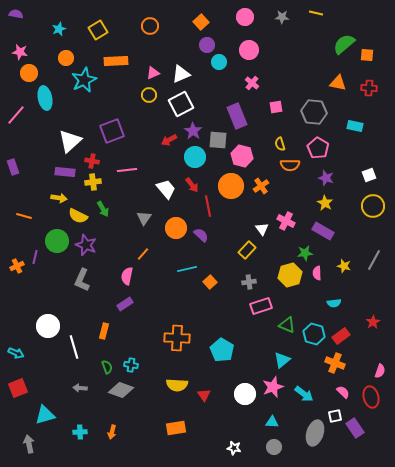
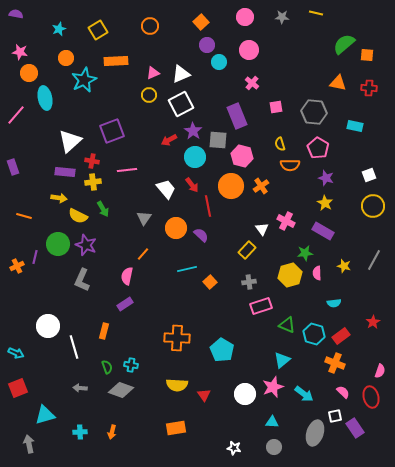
green circle at (57, 241): moved 1 px right, 3 px down
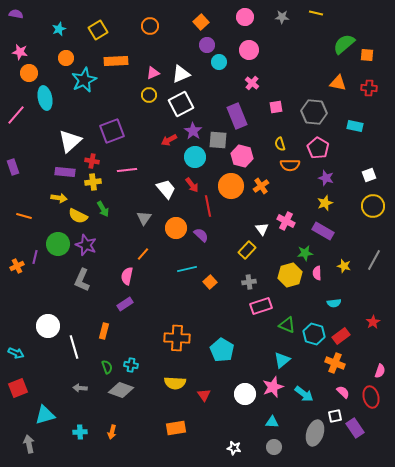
yellow star at (325, 203): rotated 21 degrees clockwise
yellow semicircle at (177, 385): moved 2 px left, 2 px up
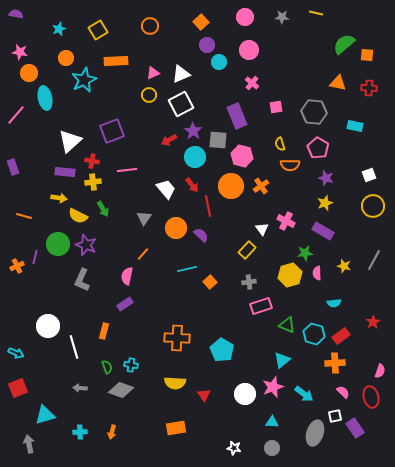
orange cross at (335, 363): rotated 24 degrees counterclockwise
gray circle at (274, 447): moved 2 px left, 1 px down
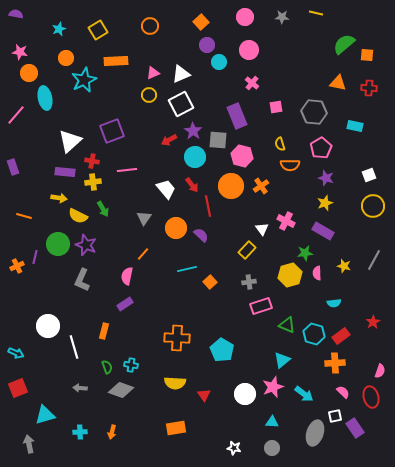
pink pentagon at (318, 148): moved 3 px right; rotated 10 degrees clockwise
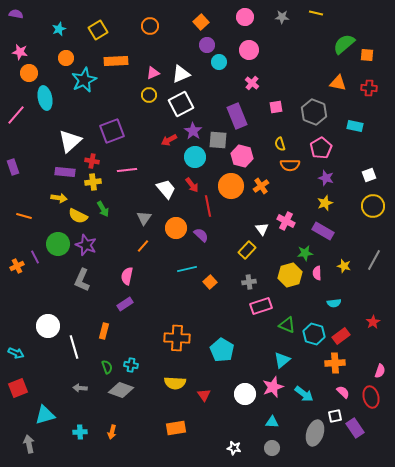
gray hexagon at (314, 112): rotated 15 degrees clockwise
orange line at (143, 254): moved 8 px up
purple line at (35, 257): rotated 40 degrees counterclockwise
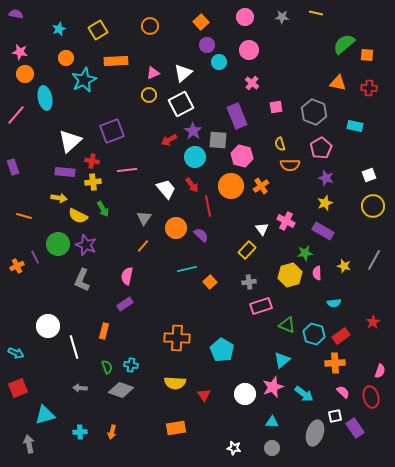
orange circle at (29, 73): moved 4 px left, 1 px down
white triangle at (181, 74): moved 2 px right, 1 px up; rotated 18 degrees counterclockwise
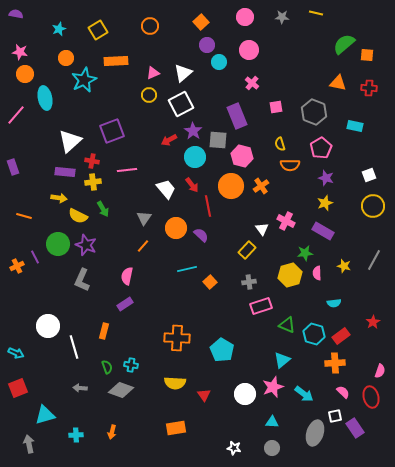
cyan cross at (80, 432): moved 4 px left, 3 px down
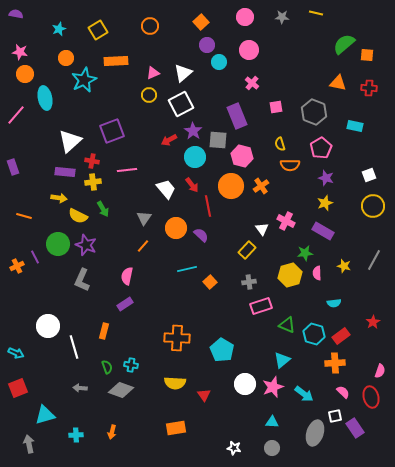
white circle at (245, 394): moved 10 px up
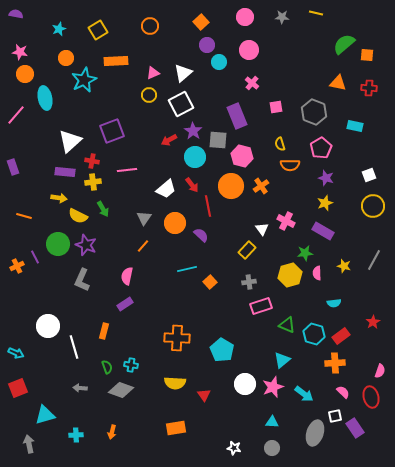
white trapezoid at (166, 189): rotated 90 degrees clockwise
orange circle at (176, 228): moved 1 px left, 5 px up
